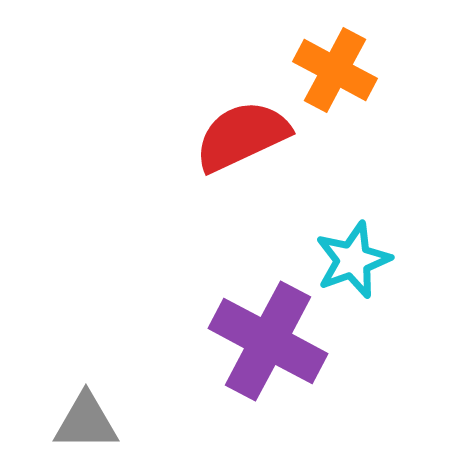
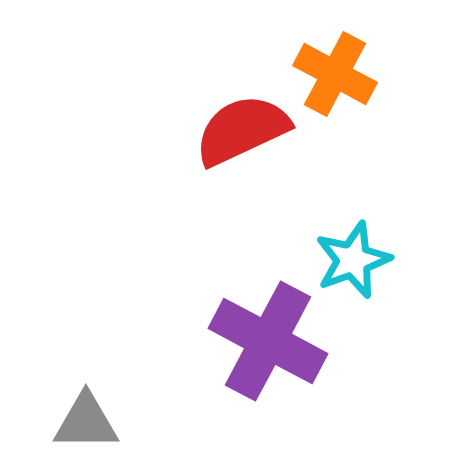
orange cross: moved 4 px down
red semicircle: moved 6 px up
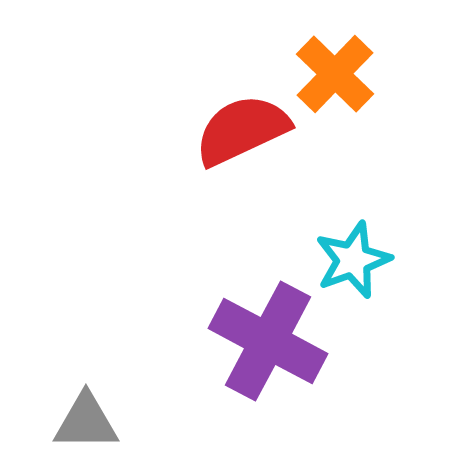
orange cross: rotated 16 degrees clockwise
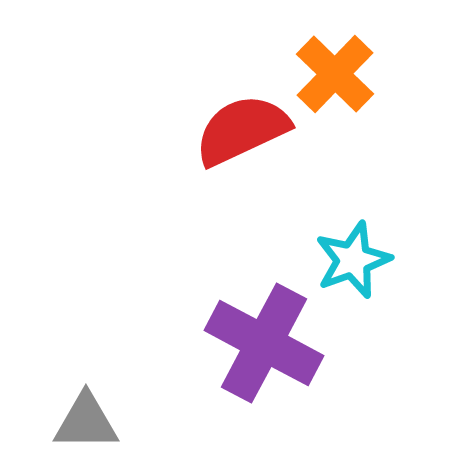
purple cross: moved 4 px left, 2 px down
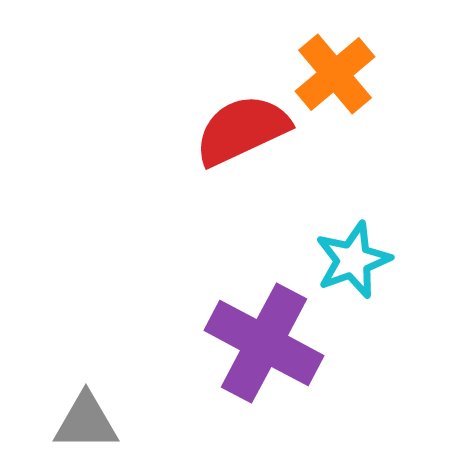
orange cross: rotated 6 degrees clockwise
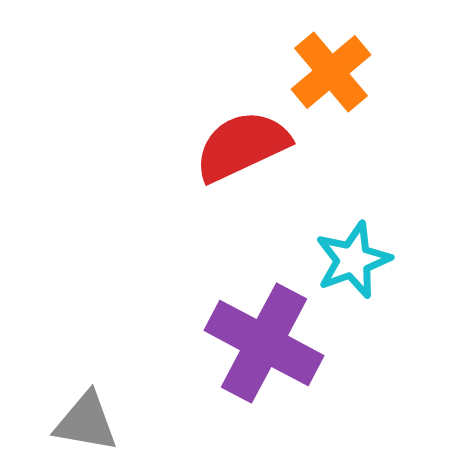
orange cross: moved 4 px left, 2 px up
red semicircle: moved 16 px down
gray triangle: rotated 10 degrees clockwise
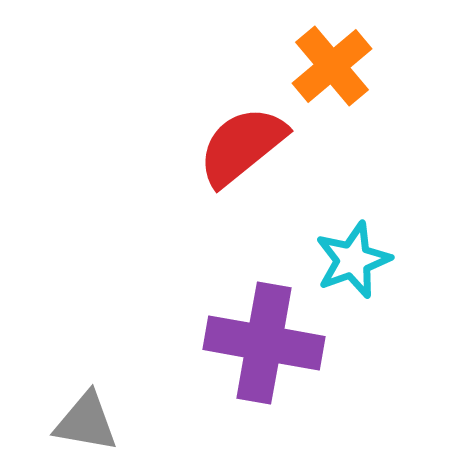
orange cross: moved 1 px right, 6 px up
red semicircle: rotated 14 degrees counterclockwise
purple cross: rotated 18 degrees counterclockwise
